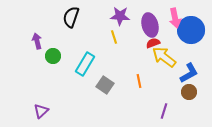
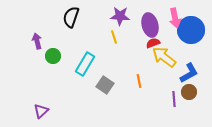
purple line: moved 10 px right, 12 px up; rotated 21 degrees counterclockwise
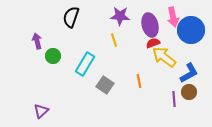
pink arrow: moved 2 px left, 1 px up
yellow line: moved 3 px down
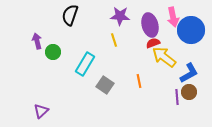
black semicircle: moved 1 px left, 2 px up
green circle: moved 4 px up
purple line: moved 3 px right, 2 px up
